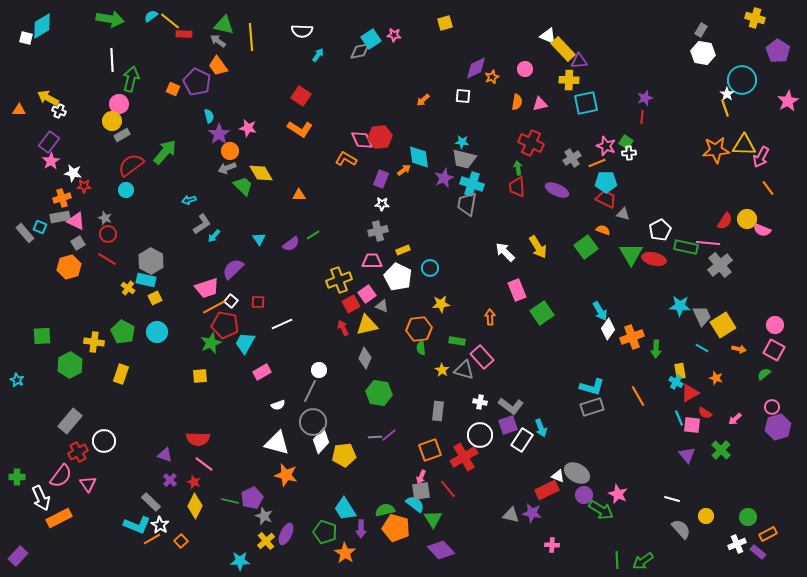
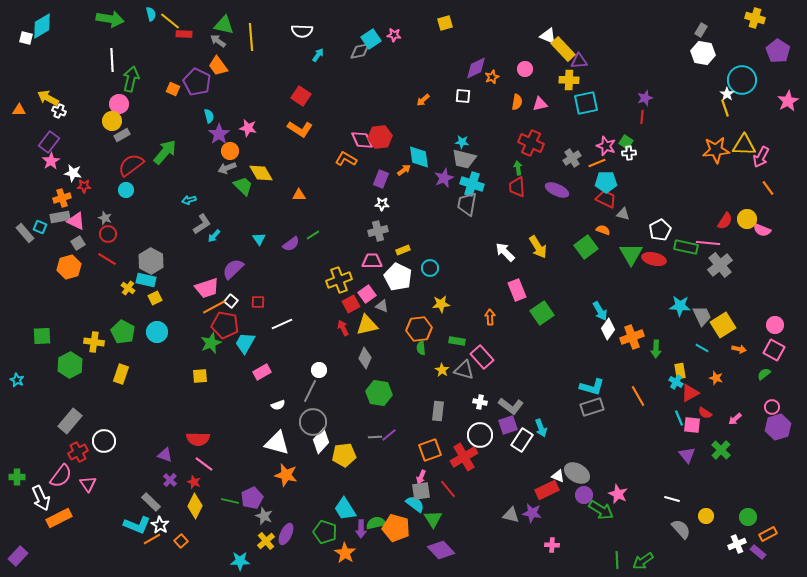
cyan semicircle at (151, 16): moved 2 px up; rotated 112 degrees clockwise
green semicircle at (385, 510): moved 9 px left, 13 px down
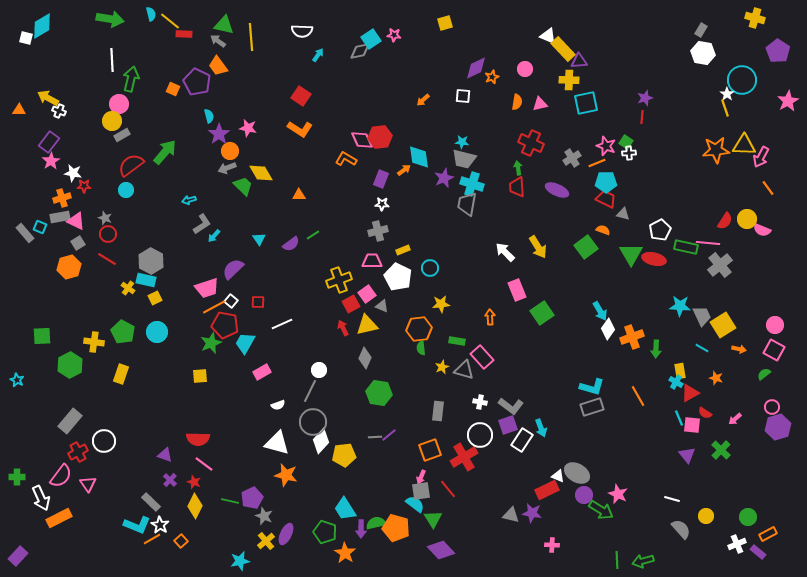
yellow star at (442, 370): moved 3 px up; rotated 16 degrees clockwise
cyan star at (240, 561): rotated 12 degrees counterclockwise
green arrow at (643, 561): rotated 20 degrees clockwise
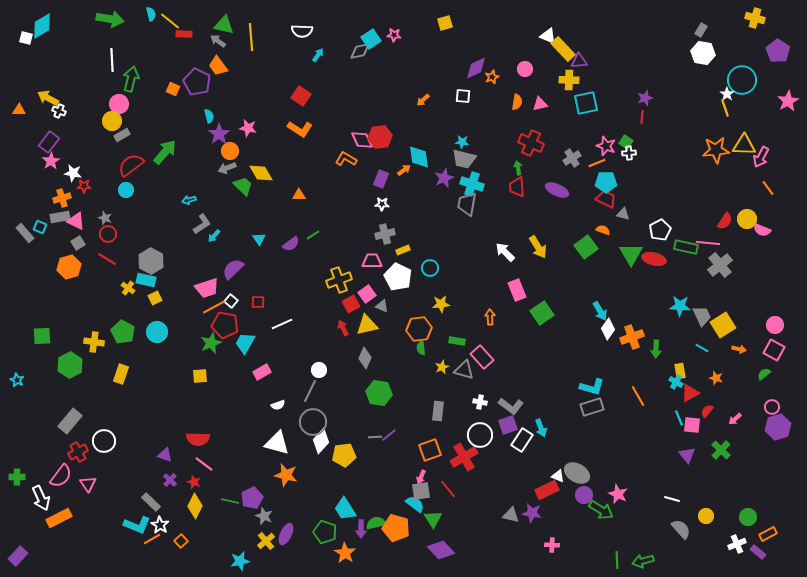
gray cross at (378, 231): moved 7 px right, 3 px down
red semicircle at (705, 413): moved 2 px right, 2 px up; rotated 96 degrees clockwise
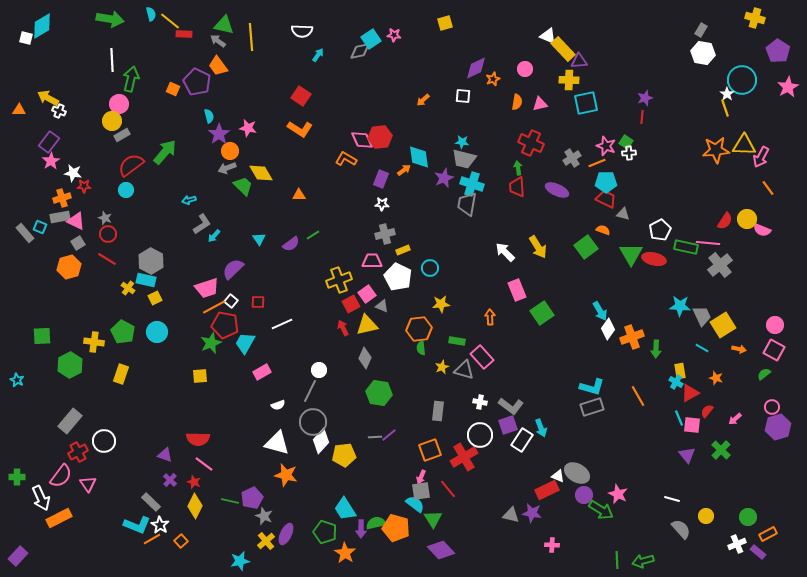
orange star at (492, 77): moved 1 px right, 2 px down
pink star at (788, 101): moved 14 px up
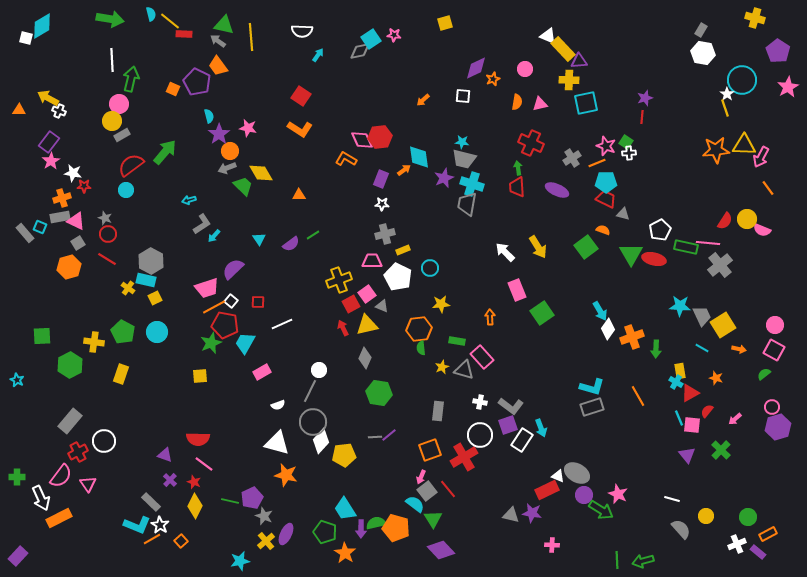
gray square at (421, 491): moved 6 px right; rotated 30 degrees counterclockwise
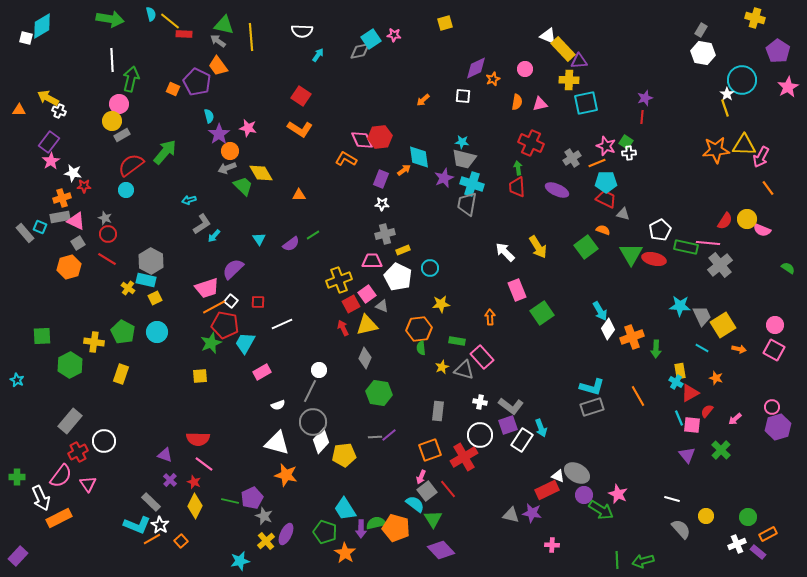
green semicircle at (764, 374): moved 24 px right, 106 px up; rotated 72 degrees clockwise
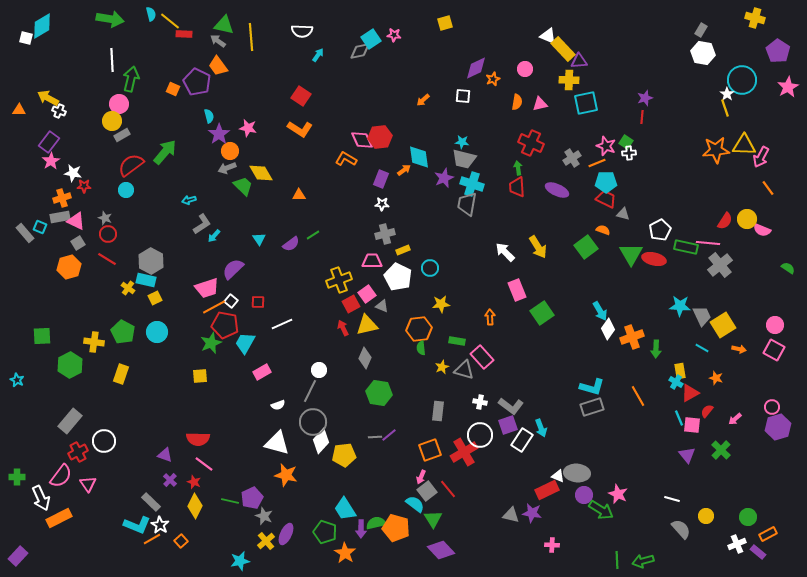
red cross at (464, 457): moved 5 px up
gray ellipse at (577, 473): rotated 25 degrees counterclockwise
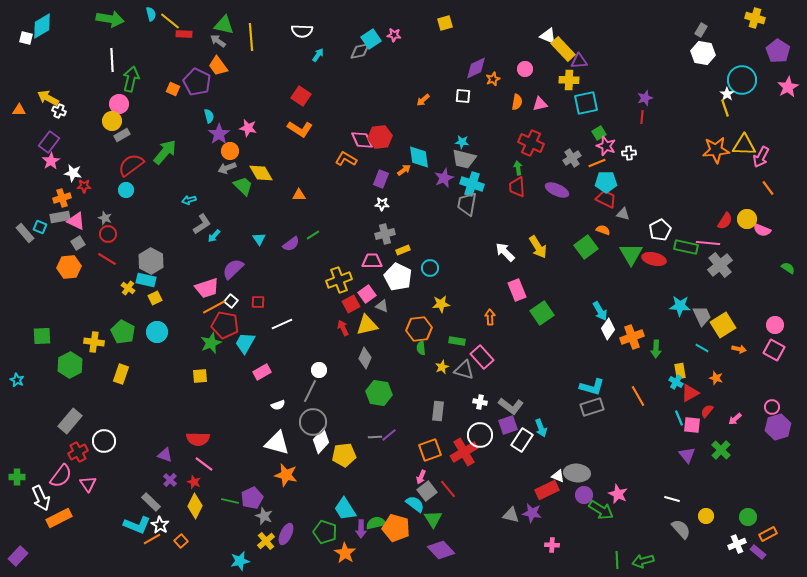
green square at (626, 142): moved 27 px left, 9 px up; rotated 24 degrees clockwise
orange hexagon at (69, 267): rotated 10 degrees clockwise
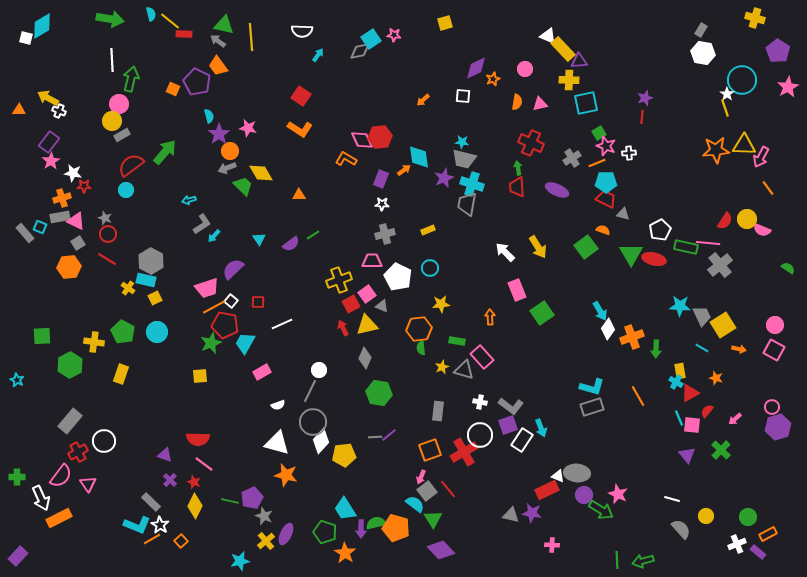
yellow rectangle at (403, 250): moved 25 px right, 20 px up
